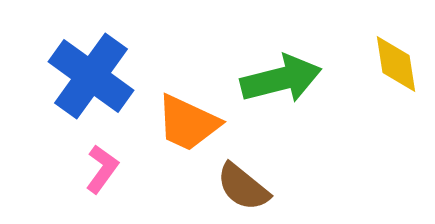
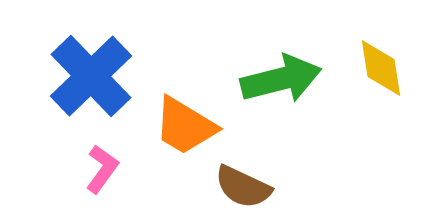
yellow diamond: moved 15 px left, 4 px down
blue cross: rotated 10 degrees clockwise
orange trapezoid: moved 3 px left, 3 px down; rotated 6 degrees clockwise
brown semicircle: rotated 14 degrees counterclockwise
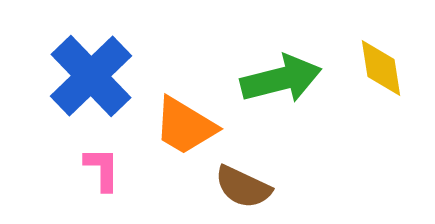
pink L-shape: rotated 36 degrees counterclockwise
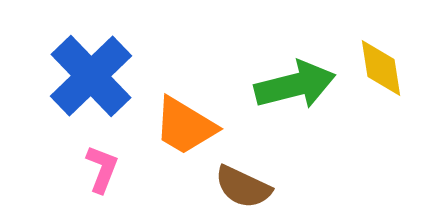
green arrow: moved 14 px right, 6 px down
pink L-shape: rotated 21 degrees clockwise
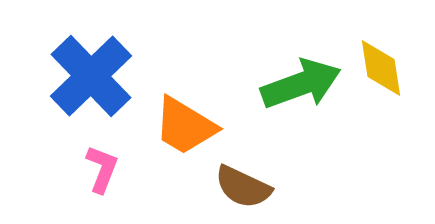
green arrow: moved 6 px right, 1 px up; rotated 6 degrees counterclockwise
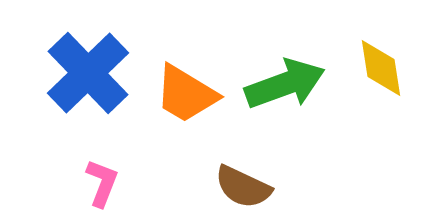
blue cross: moved 3 px left, 3 px up
green arrow: moved 16 px left
orange trapezoid: moved 1 px right, 32 px up
pink L-shape: moved 14 px down
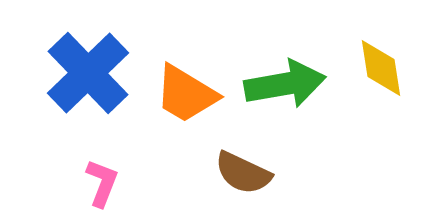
green arrow: rotated 10 degrees clockwise
brown semicircle: moved 14 px up
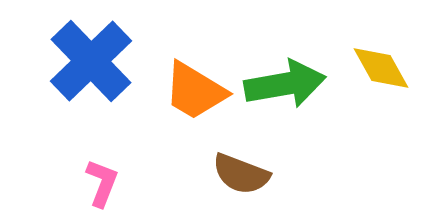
yellow diamond: rotated 20 degrees counterclockwise
blue cross: moved 3 px right, 12 px up
orange trapezoid: moved 9 px right, 3 px up
brown semicircle: moved 2 px left, 1 px down; rotated 4 degrees counterclockwise
